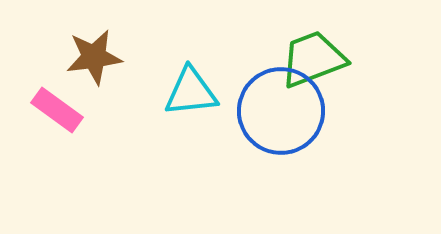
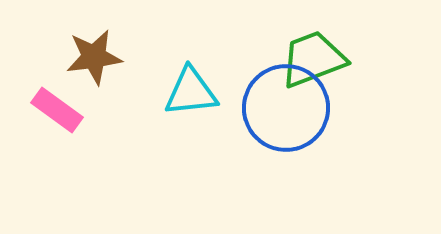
blue circle: moved 5 px right, 3 px up
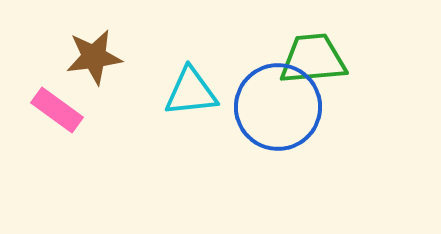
green trapezoid: rotated 16 degrees clockwise
blue circle: moved 8 px left, 1 px up
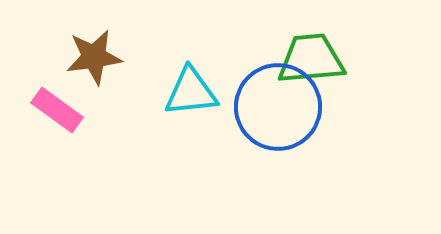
green trapezoid: moved 2 px left
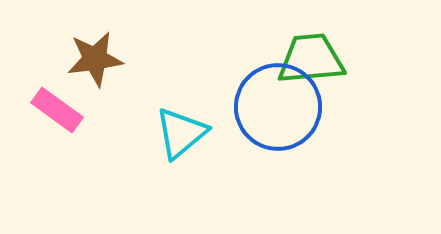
brown star: moved 1 px right, 2 px down
cyan triangle: moved 10 px left, 41 px down; rotated 34 degrees counterclockwise
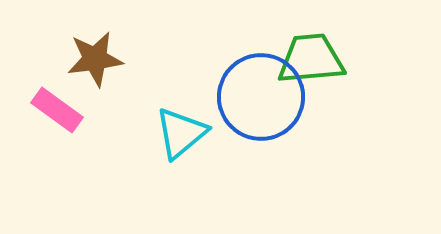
blue circle: moved 17 px left, 10 px up
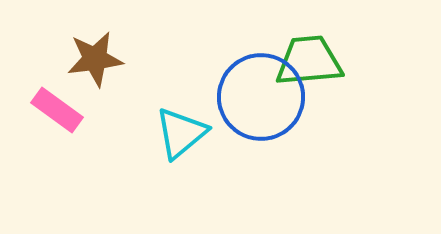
green trapezoid: moved 2 px left, 2 px down
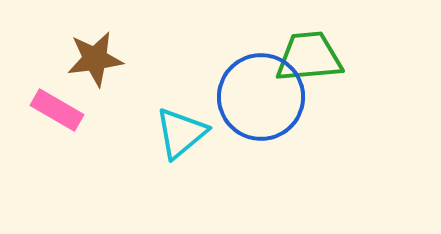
green trapezoid: moved 4 px up
pink rectangle: rotated 6 degrees counterclockwise
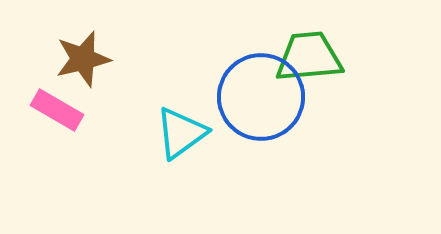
brown star: moved 12 px left; rotated 6 degrees counterclockwise
cyan triangle: rotated 4 degrees clockwise
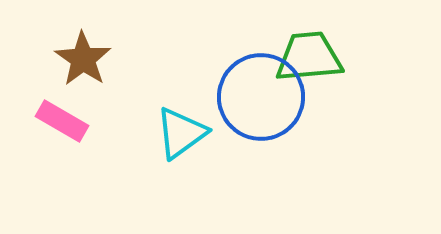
brown star: rotated 24 degrees counterclockwise
pink rectangle: moved 5 px right, 11 px down
